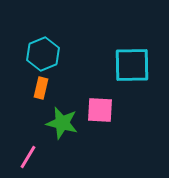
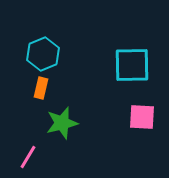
pink square: moved 42 px right, 7 px down
green star: rotated 28 degrees counterclockwise
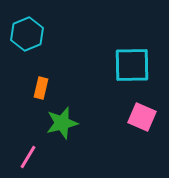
cyan hexagon: moved 16 px left, 20 px up
pink square: rotated 20 degrees clockwise
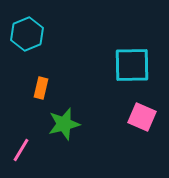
green star: moved 2 px right, 1 px down
pink line: moved 7 px left, 7 px up
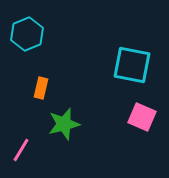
cyan square: rotated 12 degrees clockwise
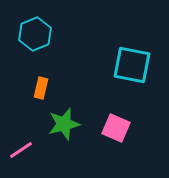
cyan hexagon: moved 8 px right
pink square: moved 26 px left, 11 px down
pink line: rotated 25 degrees clockwise
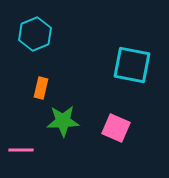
green star: moved 1 px left, 3 px up; rotated 12 degrees clockwise
pink line: rotated 35 degrees clockwise
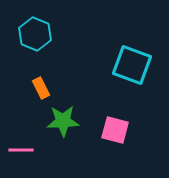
cyan hexagon: rotated 16 degrees counterclockwise
cyan square: rotated 9 degrees clockwise
orange rectangle: rotated 40 degrees counterclockwise
pink square: moved 1 px left, 2 px down; rotated 8 degrees counterclockwise
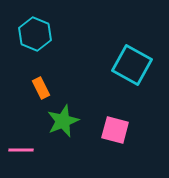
cyan square: rotated 9 degrees clockwise
green star: rotated 20 degrees counterclockwise
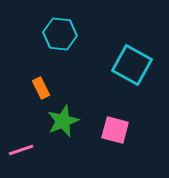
cyan hexagon: moved 25 px right; rotated 16 degrees counterclockwise
pink line: rotated 20 degrees counterclockwise
